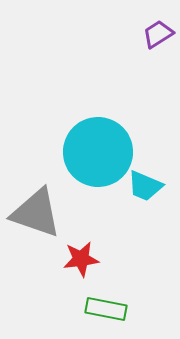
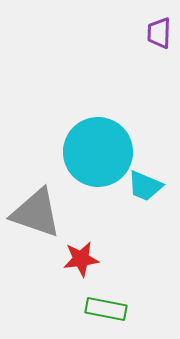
purple trapezoid: moved 1 px right, 1 px up; rotated 56 degrees counterclockwise
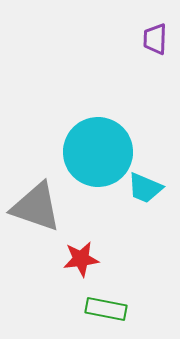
purple trapezoid: moved 4 px left, 6 px down
cyan trapezoid: moved 2 px down
gray triangle: moved 6 px up
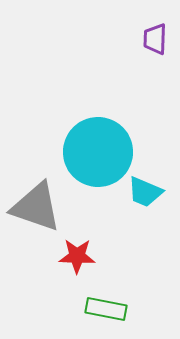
cyan trapezoid: moved 4 px down
red star: moved 4 px left, 3 px up; rotated 9 degrees clockwise
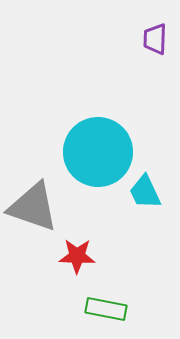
cyan trapezoid: rotated 42 degrees clockwise
gray triangle: moved 3 px left
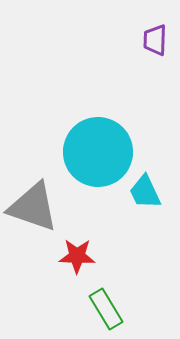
purple trapezoid: moved 1 px down
green rectangle: rotated 48 degrees clockwise
